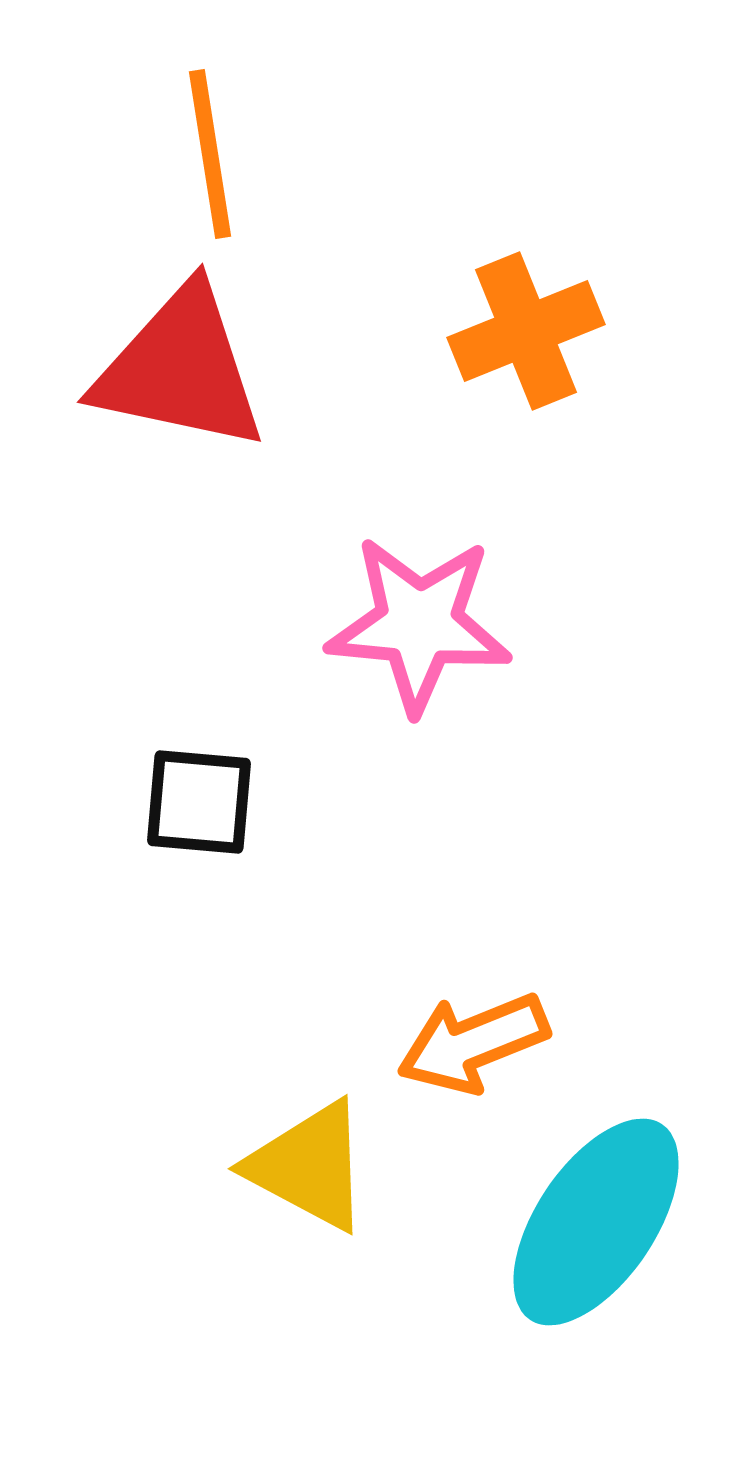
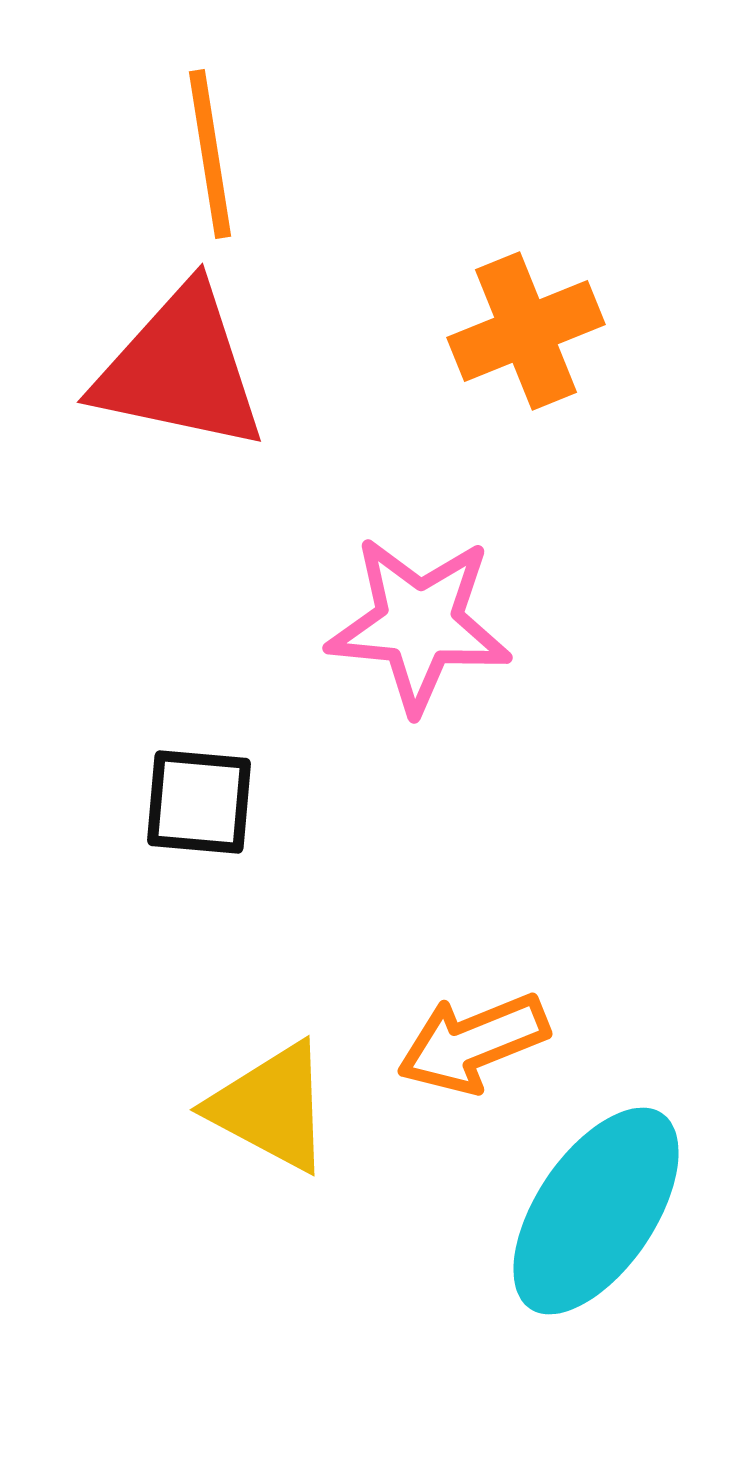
yellow triangle: moved 38 px left, 59 px up
cyan ellipse: moved 11 px up
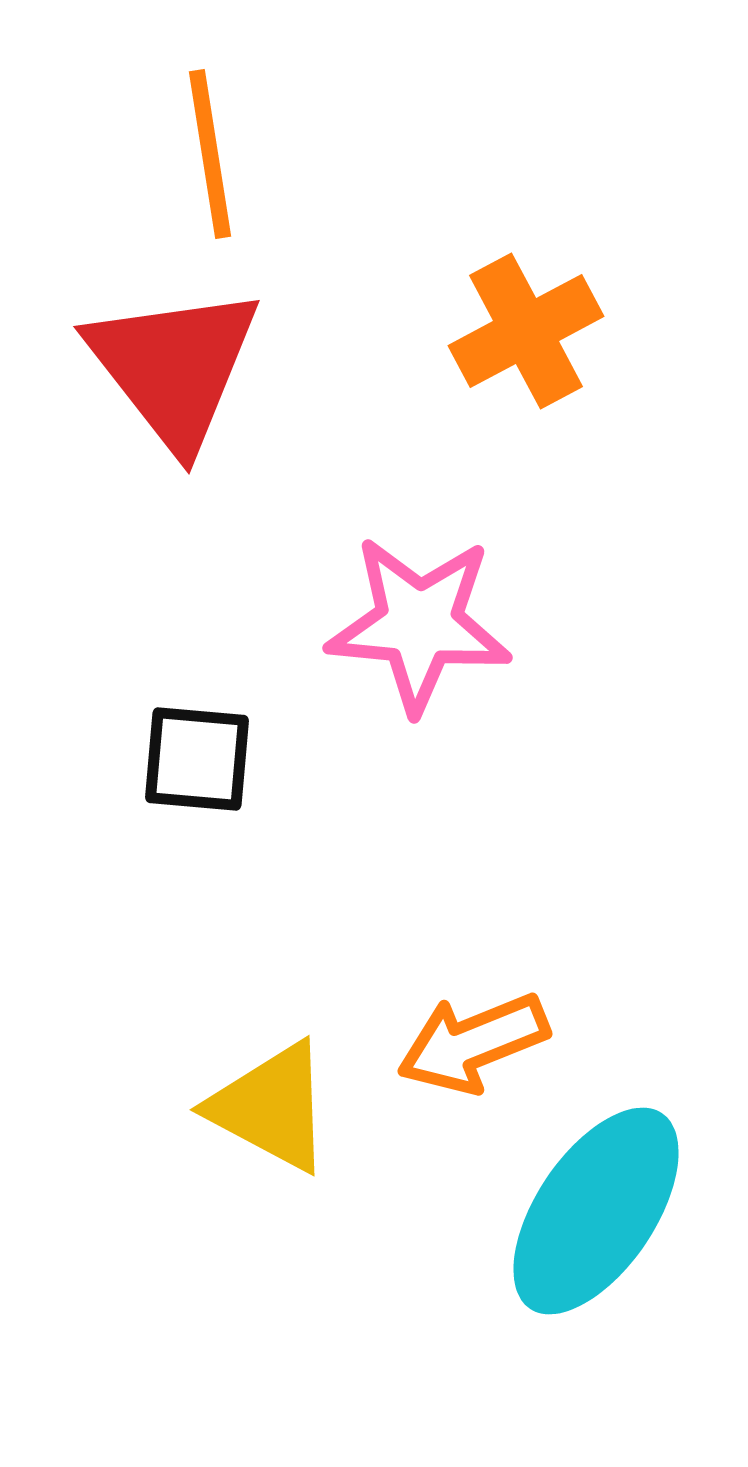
orange cross: rotated 6 degrees counterclockwise
red triangle: moved 6 px left, 2 px up; rotated 40 degrees clockwise
black square: moved 2 px left, 43 px up
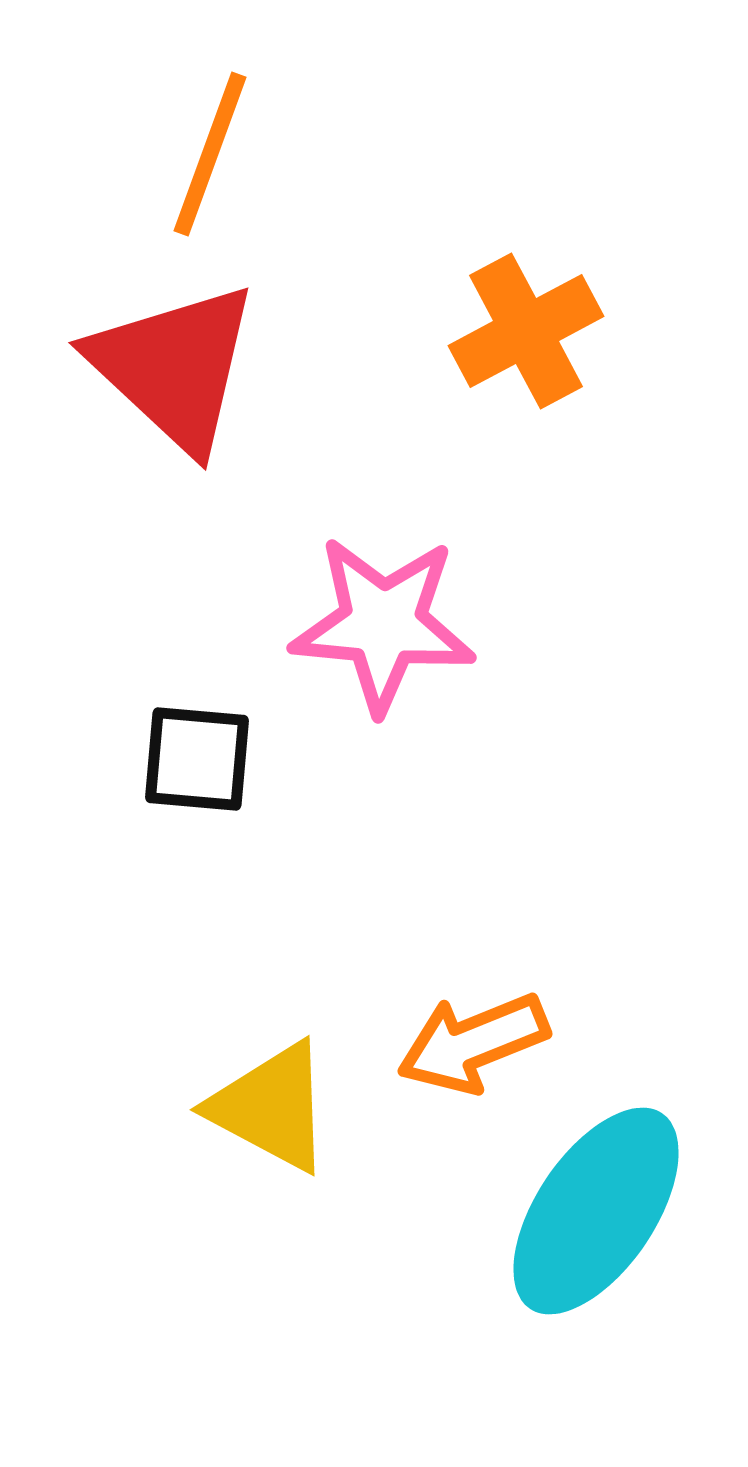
orange line: rotated 29 degrees clockwise
red triangle: rotated 9 degrees counterclockwise
pink star: moved 36 px left
